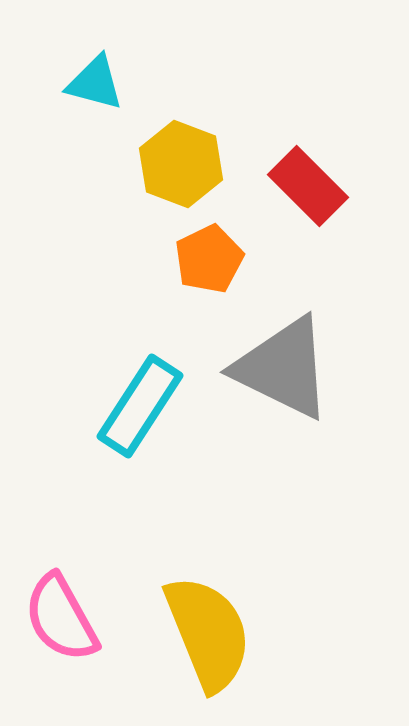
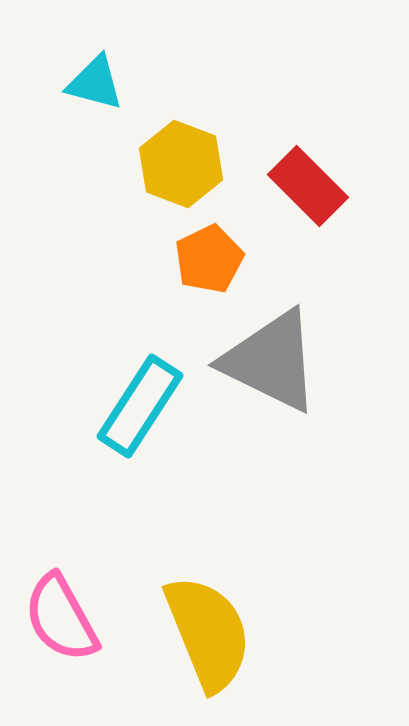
gray triangle: moved 12 px left, 7 px up
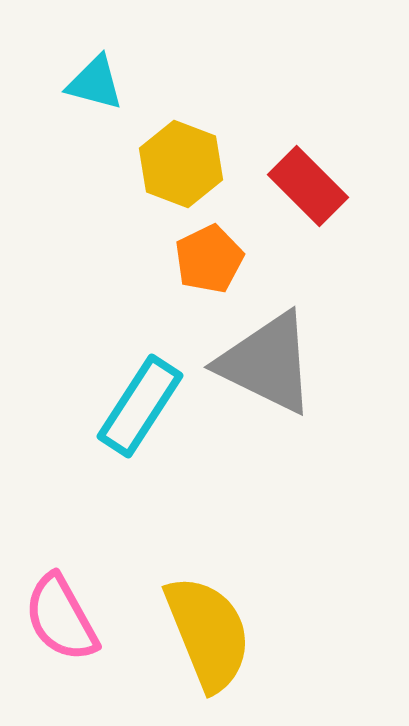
gray triangle: moved 4 px left, 2 px down
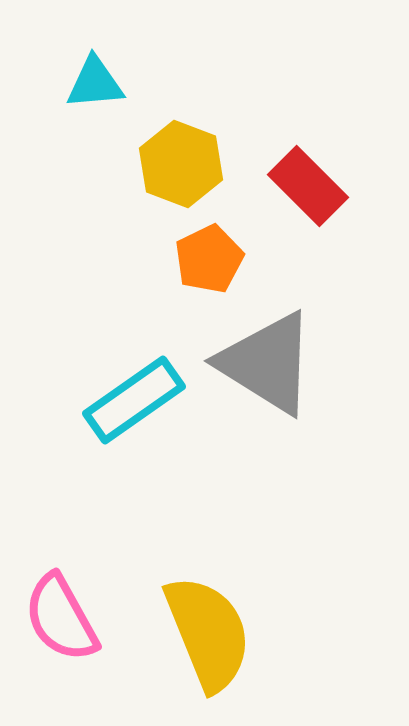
cyan triangle: rotated 20 degrees counterclockwise
gray triangle: rotated 6 degrees clockwise
cyan rectangle: moved 6 px left, 6 px up; rotated 22 degrees clockwise
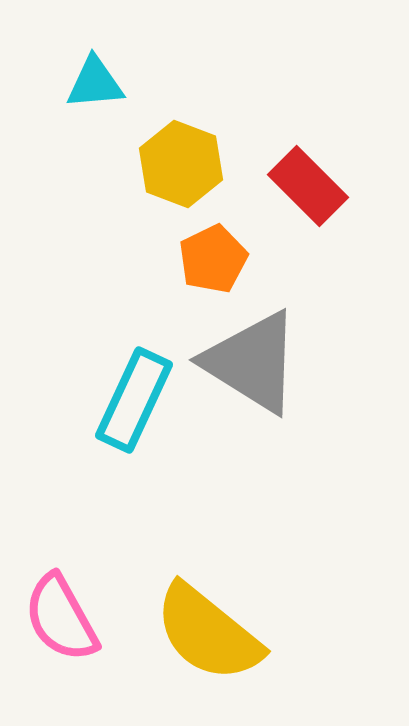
orange pentagon: moved 4 px right
gray triangle: moved 15 px left, 1 px up
cyan rectangle: rotated 30 degrees counterclockwise
yellow semicircle: rotated 151 degrees clockwise
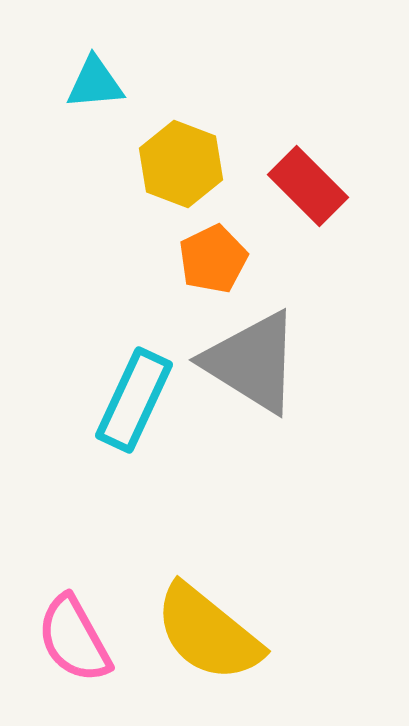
pink semicircle: moved 13 px right, 21 px down
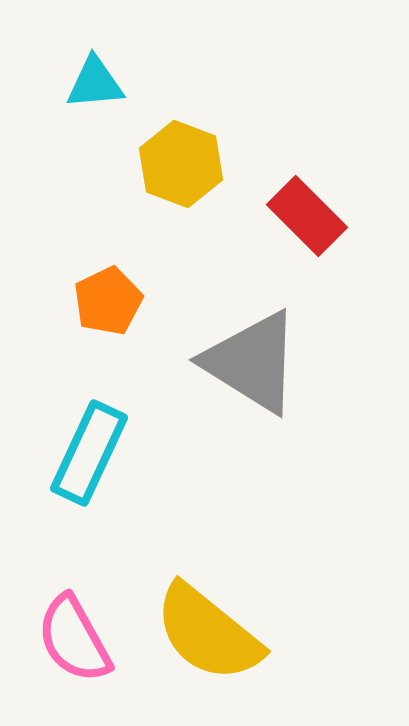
red rectangle: moved 1 px left, 30 px down
orange pentagon: moved 105 px left, 42 px down
cyan rectangle: moved 45 px left, 53 px down
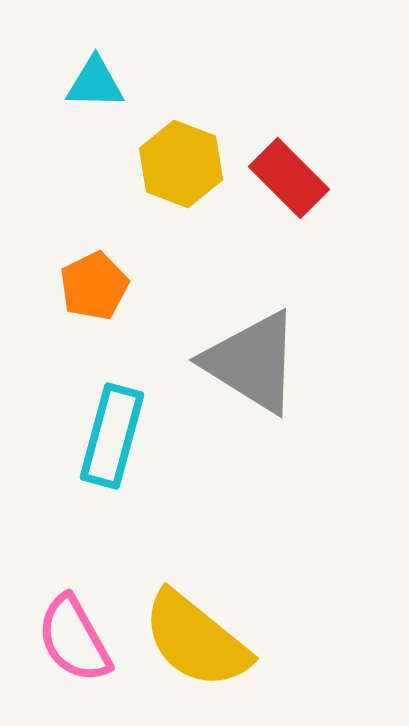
cyan triangle: rotated 6 degrees clockwise
red rectangle: moved 18 px left, 38 px up
orange pentagon: moved 14 px left, 15 px up
cyan rectangle: moved 23 px right, 17 px up; rotated 10 degrees counterclockwise
yellow semicircle: moved 12 px left, 7 px down
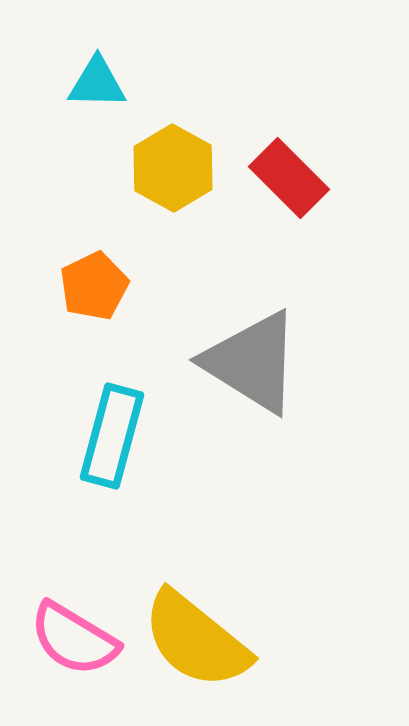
cyan triangle: moved 2 px right
yellow hexagon: moved 8 px left, 4 px down; rotated 8 degrees clockwise
pink semicircle: rotated 30 degrees counterclockwise
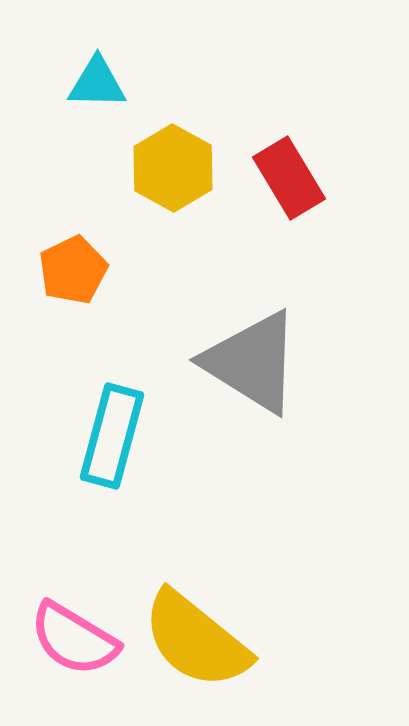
red rectangle: rotated 14 degrees clockwise
orange pentagon: moved 21 px left, 16 px up
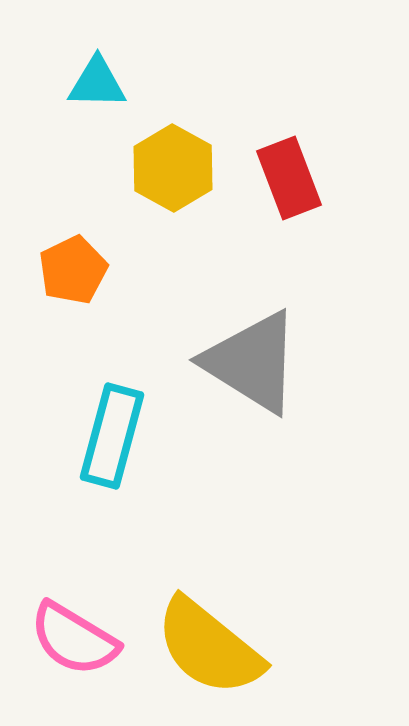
red rectangle: rotated 10 degrees clockwise
yellow semicircle: moved 13 px right, 7 px down
